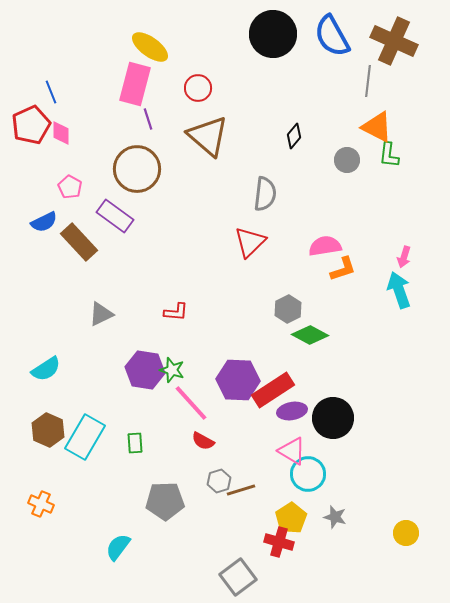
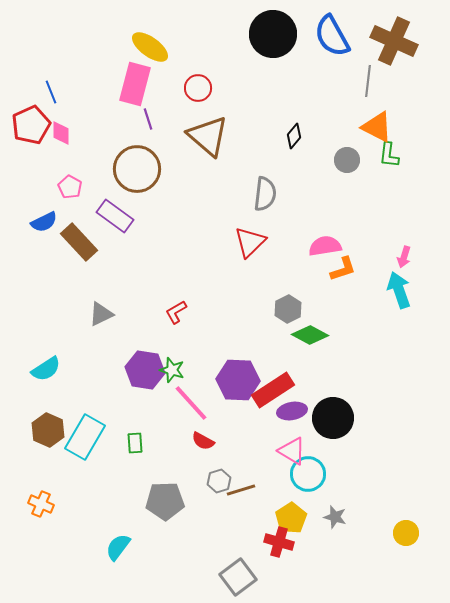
red L-shape at (176, 312): rotated 145 degrees clockwise
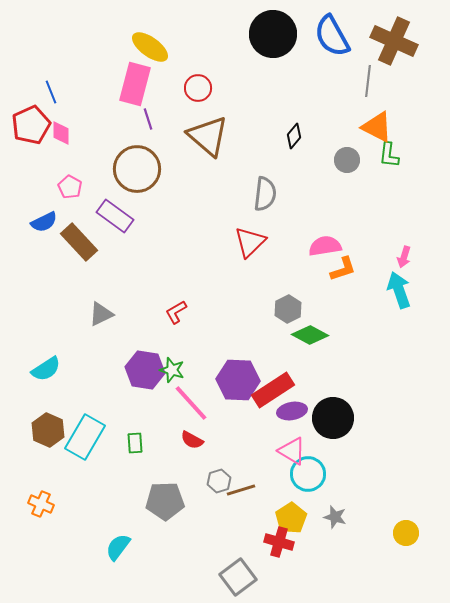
red semicircle at (203, 441): moved 11 px left, 1 px up
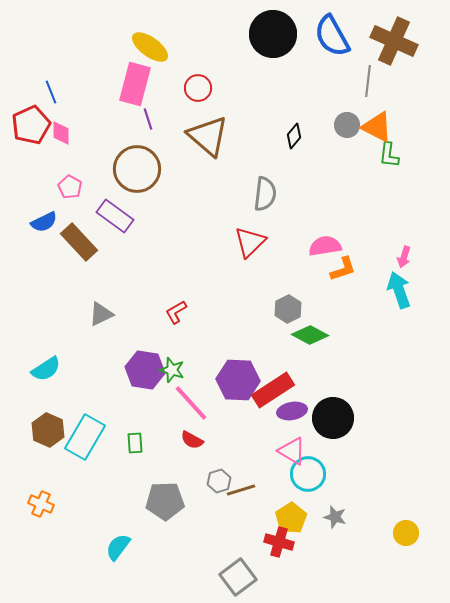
gray circle at (347, 160): moved 35 px up
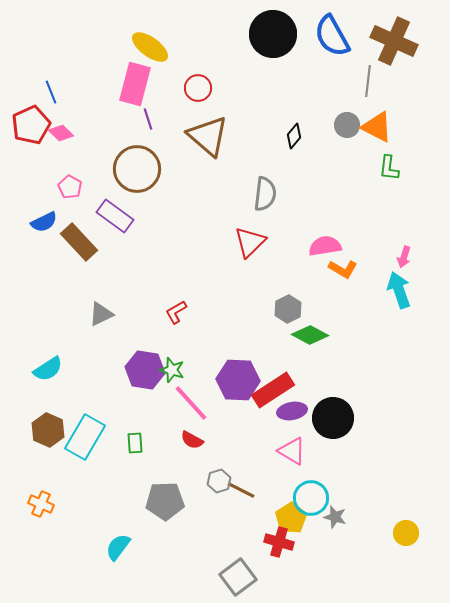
pink diamond at (61, 133): rotated 45 degrees counterclockwise
green L-shape at (389, 155): moved 13 px down
orange L-shape at (343, 269): rotated 48 degrees clockwise
cyan semicircle at (46, 369): moved 2 px right
cyan circle at (308, 474): moved 3 px right, 24 px down
brown line at (241, 490): rotated 44 degrees clockwise
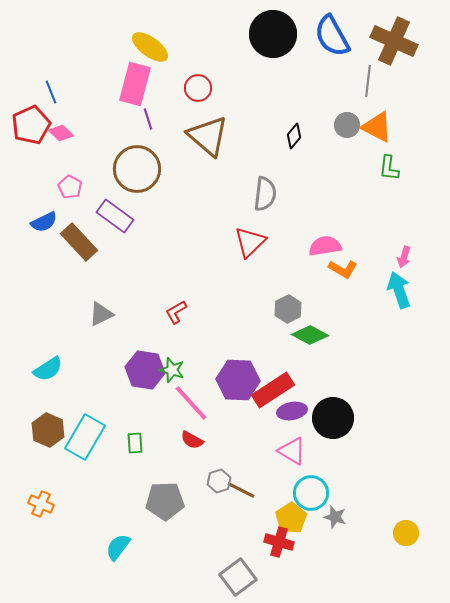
cyan circle at (311, 498): moved 5 px up
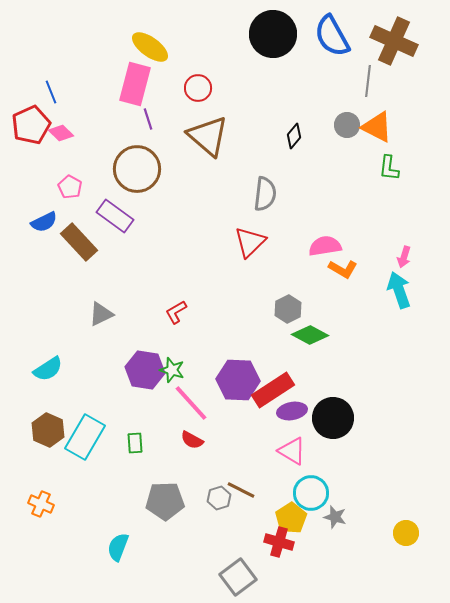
gray hexagon at (219, 481): moved 17 px down
cyan semicircle at (118, 547): rotated 16 degrees counterclockwise
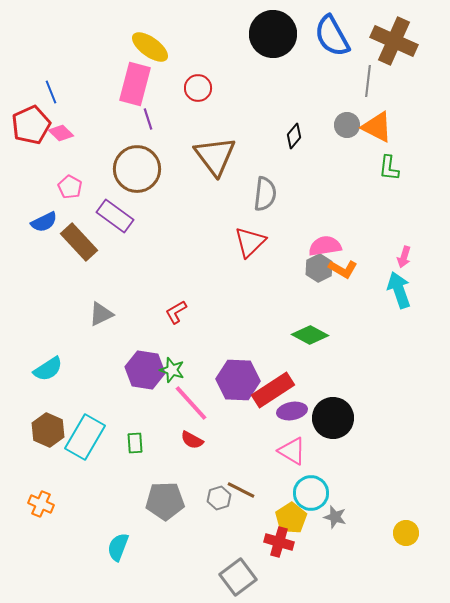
brown triangle at (208, 136): moved 7 px right, 20 px down; rotated 12 degrees clockwise
gray hexagon at (288, 309): moved 31 px right, 41 px up
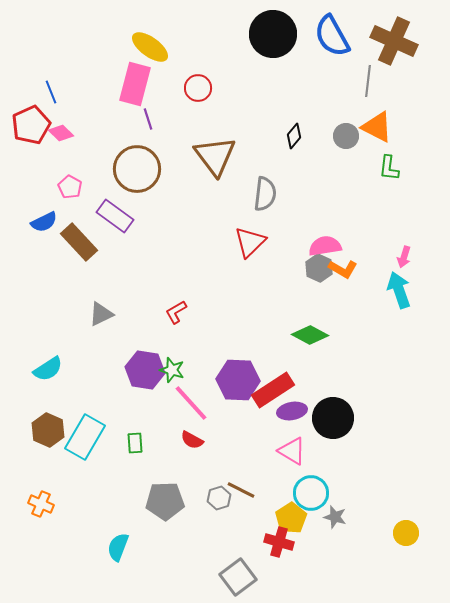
gray circle at (347, 125): moved 1 px left, 11 px down
gray hexagon at (319, 268): rotated 8 degrees counterclockwise
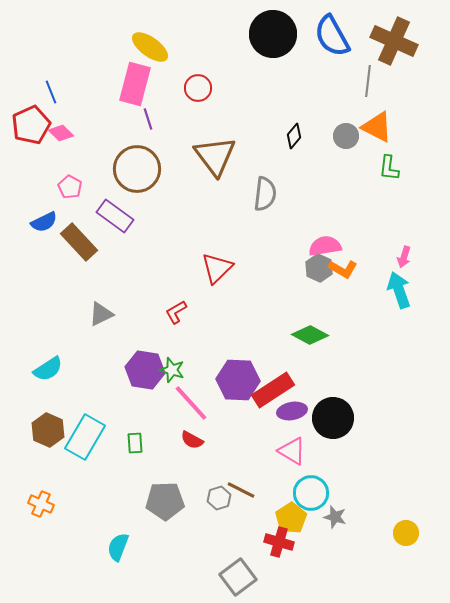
red triangle at (250, 242): moved 33 px left, 26 px down
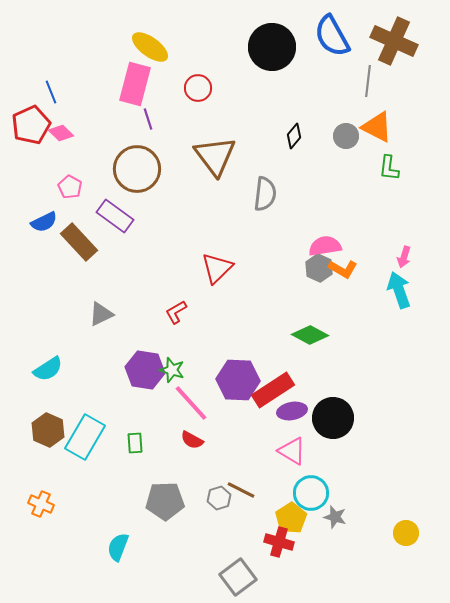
black circle at (273, 34): moved 1 px left, 13 px down
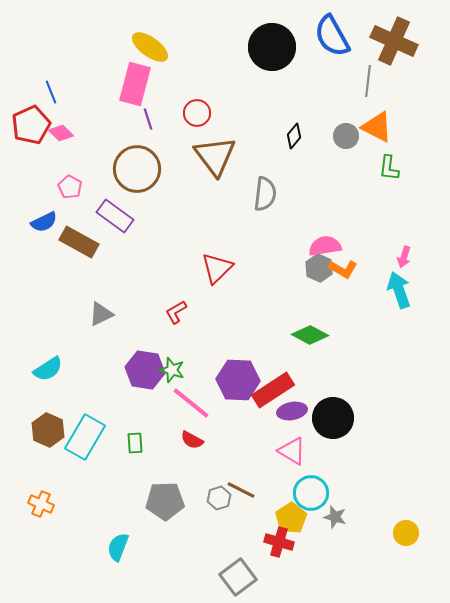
red circle at (198, 88): moved 1 px left, 25 px down
brown rectangle at (79, 242): rotated 18 degrees counterclockwise
pink line at (191, 403): rotated 9 degrees counterclockwise
